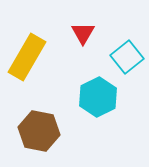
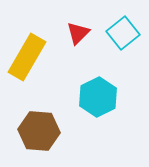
red triangle: moved 5 px left; rotated 15 degrees clockwise
cyan square: moved 4 px left, 24 px up
brown hexagon: rotated 6 degrees counterclockwise
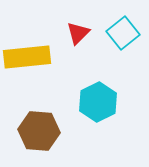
yellow rectangle: rotated 54 degrees clockwise
cyan hexagon: moved 5 px down
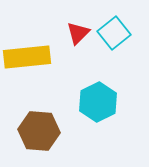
cyan square: moved 9 px left
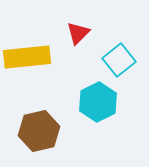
cyan square: moved 5 px right, 27 px down
brown hexagon: rotated 18 degrees counterclockwise
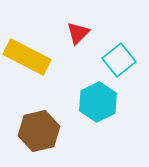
yellow rectangle: rotated 33 degrees clockwise
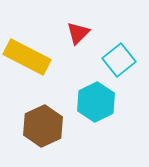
cyan hexagon: moved 2 px left
brown hexagon: moved 4 px right, 5 px up; rotated 12 degrees counterclockwise
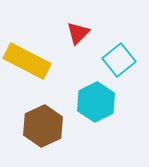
yellow rectangle: moved 4 px down
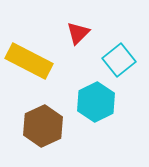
yellow rectangle: moved 2 px right
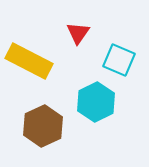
red triangle: rotated 10 degrees counterclockwise
cyan square: rotated 28 degrees counterclockwise
